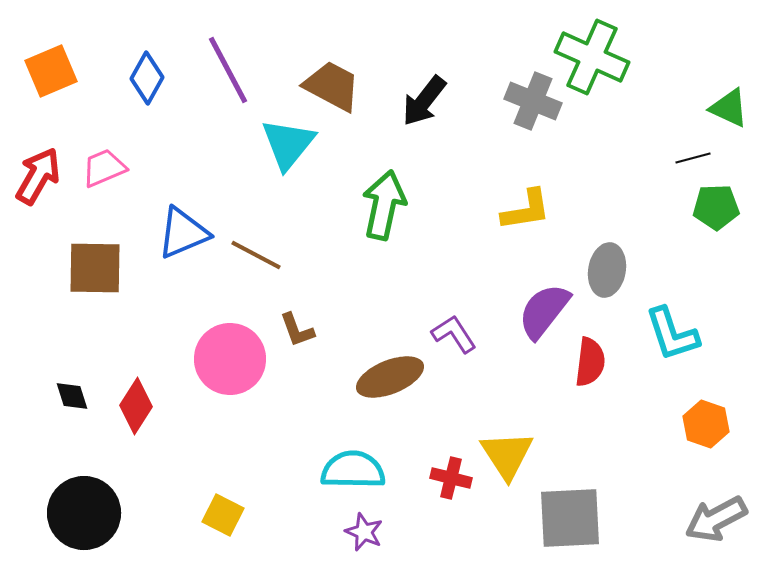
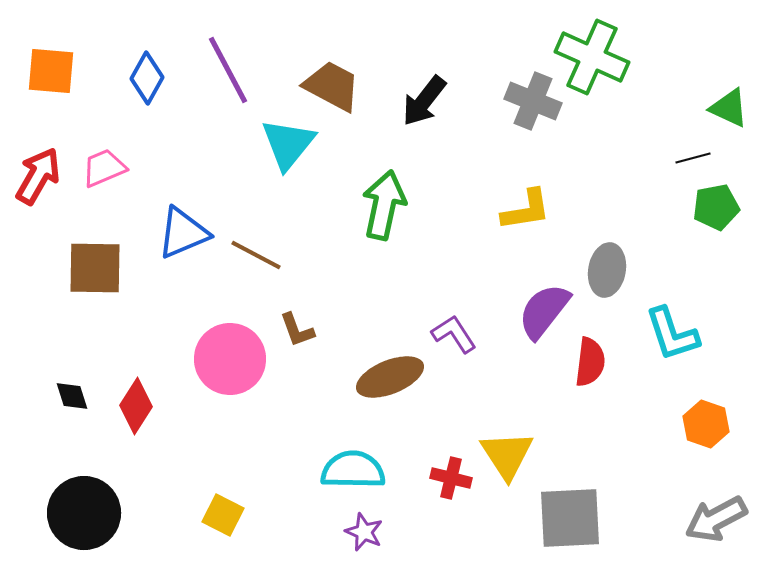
orange square: rotated 28 degrees clockwise
green pentagon: rotated 9 degrees counterclockwise
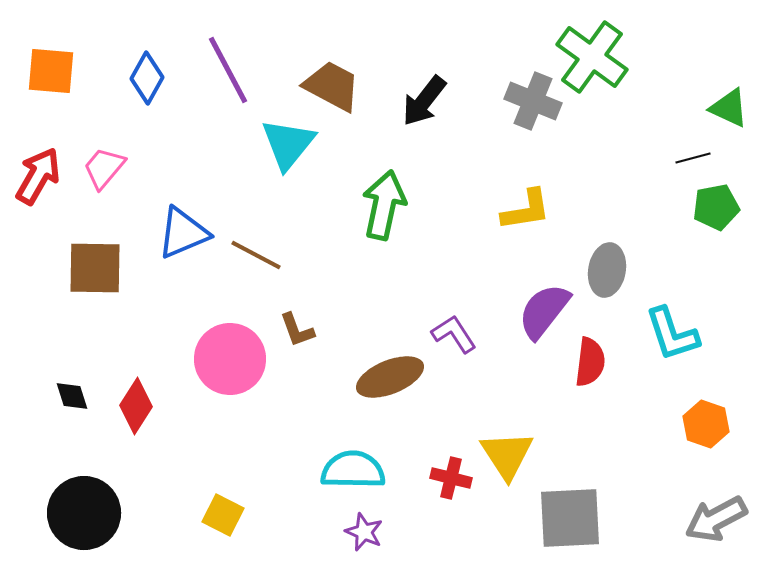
green cross: rotated 12 degrees clockwise
pink trapezoid: rotated 27 degrees counterclockwise
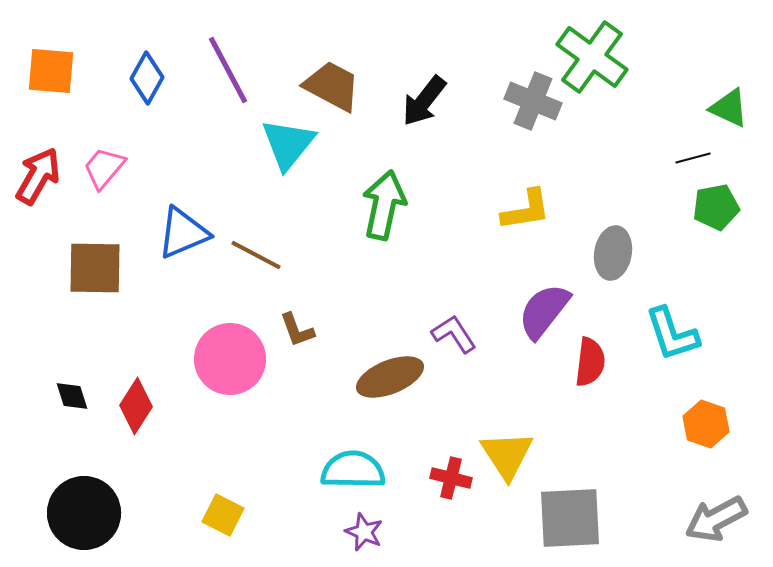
gray ellipse: moved 6 px right, 17 px up
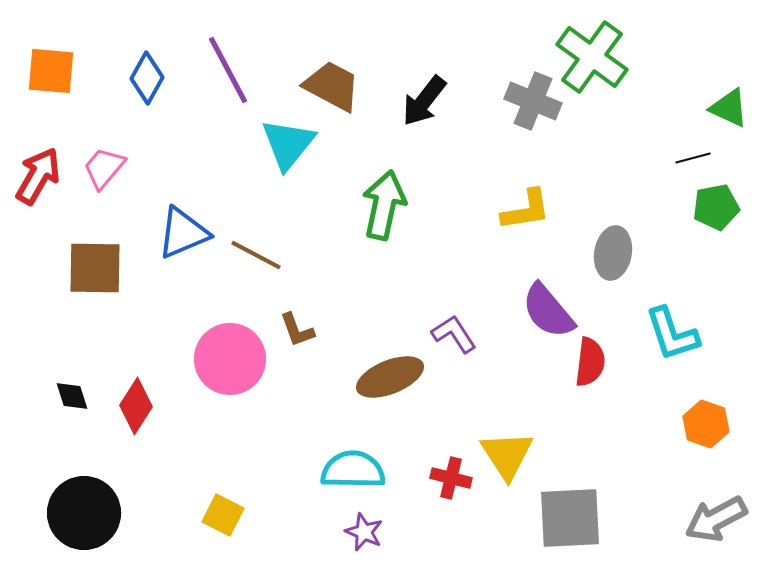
purple semicircle: moved 4 px right; rotated 78 degrees counterclockwise
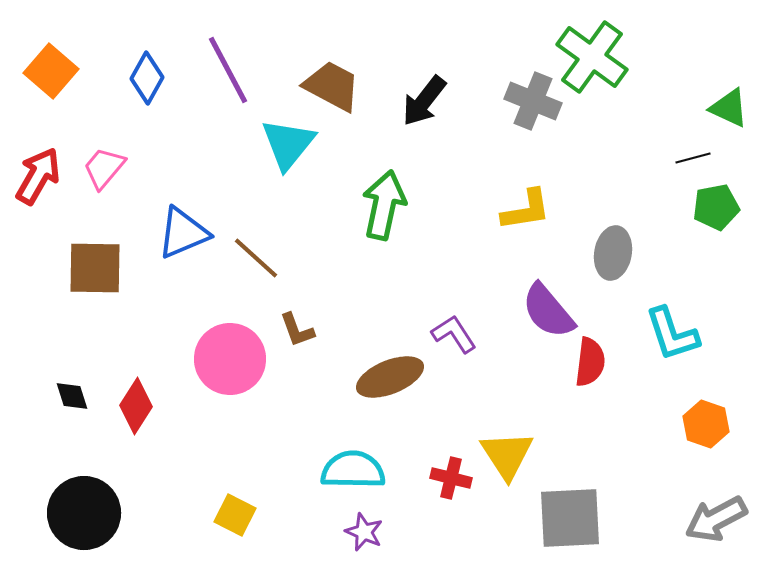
orange square: rotated 36 degrees clockwise
brown line: moved 3 px down; rotated 14 degrees clockwise
yellow square: moved 12 px right
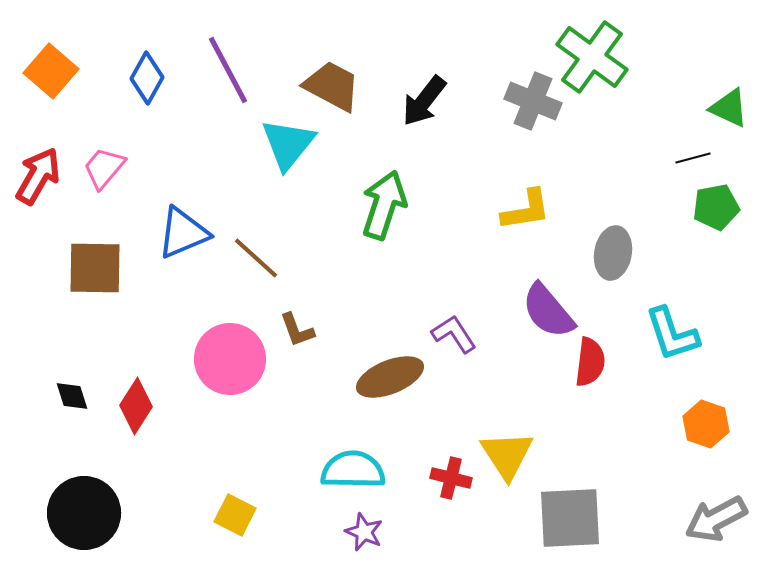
green arrow: rotated 6 degrees clockwise
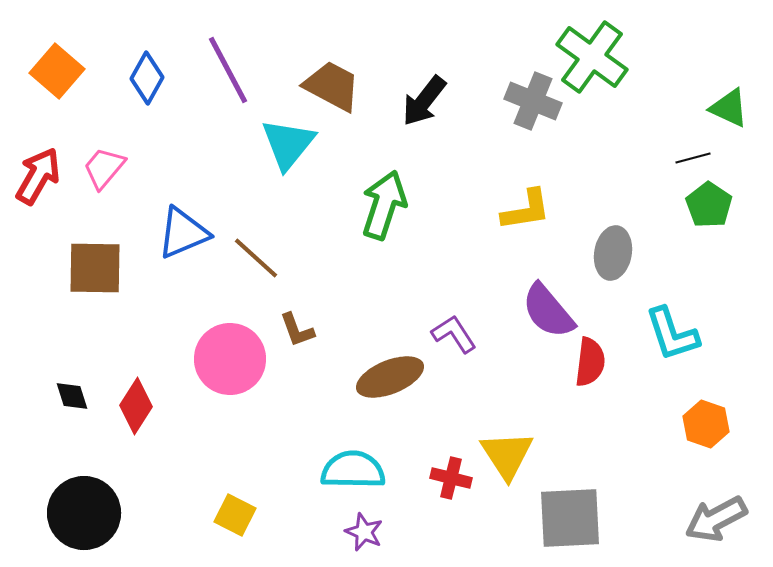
orange square: moved 6 px right
green pentagon: moved 7 px left, 2 px up; rotated 27 degrees counterclockwise
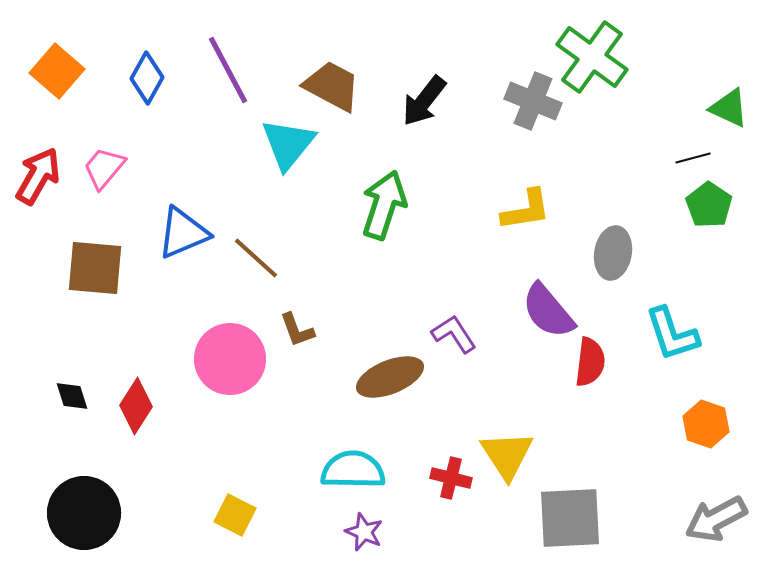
brown square: rotated 4 degrees clockwise
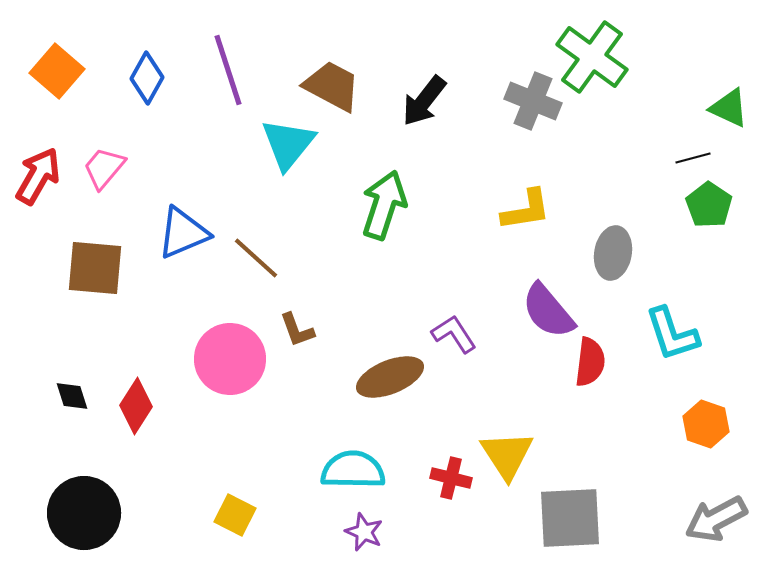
purple line: rotated 10 degrees clockwise
